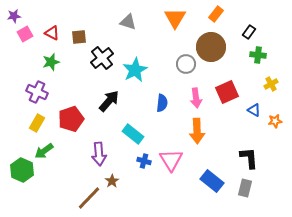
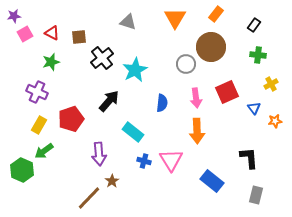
black rectangle: moved 5 px right, 7 px up
blue triangle: moved 2 px up; rotated 24 degrees clockwise
yellow rectangle: moved 2 px right, 2 px down
cyan rectangle: moved 2 px up
gray rectangle: moved 11 px right, 7 px down
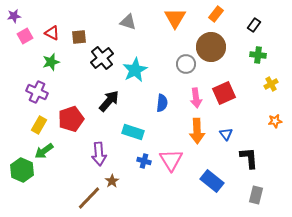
pink square: moved 2 px down
red square: moved 3 px left, 1 px down
blue triangle: moved 28 px left, 26 px down
cyan rectangle: rotated 20 degrees counterclockwise
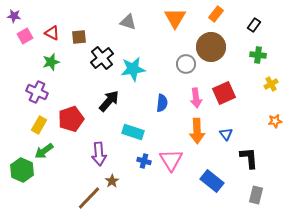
purple star: rotated 16 degrees clockwise
cyan star: moved 2 px left, 1 px up; rotated 20 degrees clockwise
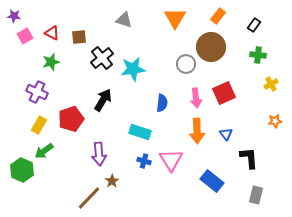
orange rectangle: moved 2 px right, 2 px down
gray triangle: moved 4 px left, 2 px up
black arrow: moved 6 px left, 1 px up; rotated 10 degrees counterclockwise
cyan rectangle: moved 7 px right
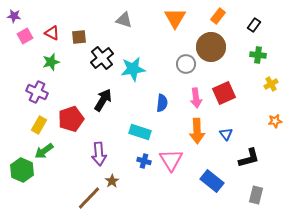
black L-shape: rotated 80 degrees clockwise
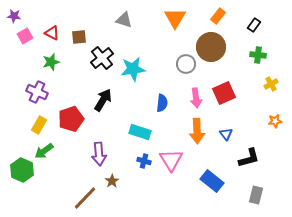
brown line: moved 4 px left
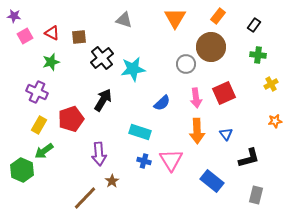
blue semicircle: rotated 42 degrees clockwise
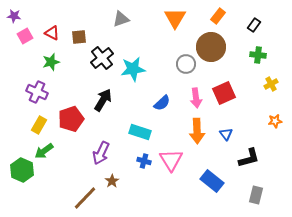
gray triangle: moved 3 px left, 1 px up; rotated 36 degrees counterclockwise
purple arrow: moved 2 px right, 1 px up; rotated 30 degrees clockwise
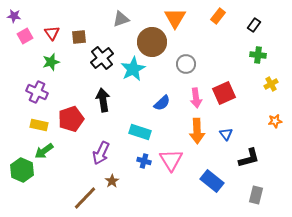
red triangle: rotated 28 degrees clockwise
brown circle: moved 59 px left, 5 px up
cyan star: rotated 20 degrees counterclockwise
black arrow: rotated 40 degrees counterclockwise
yellow rectangle: rotated 72 degrees clockwise
